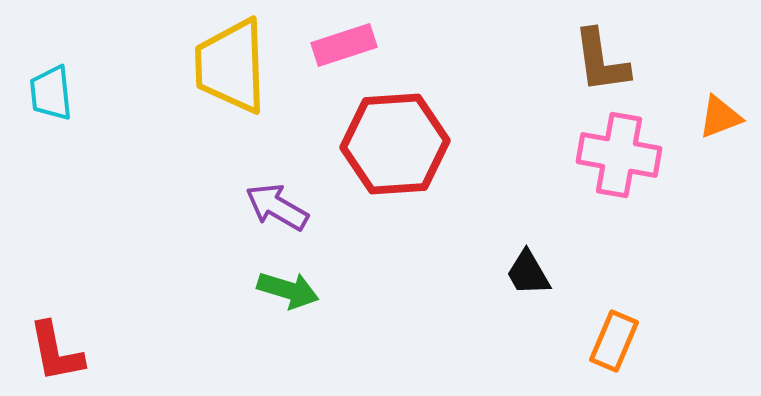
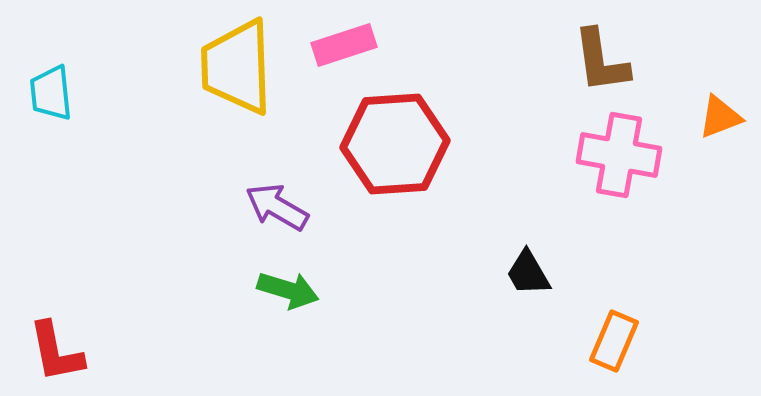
yellow trapezoid: moved 6 px right, 1 px down
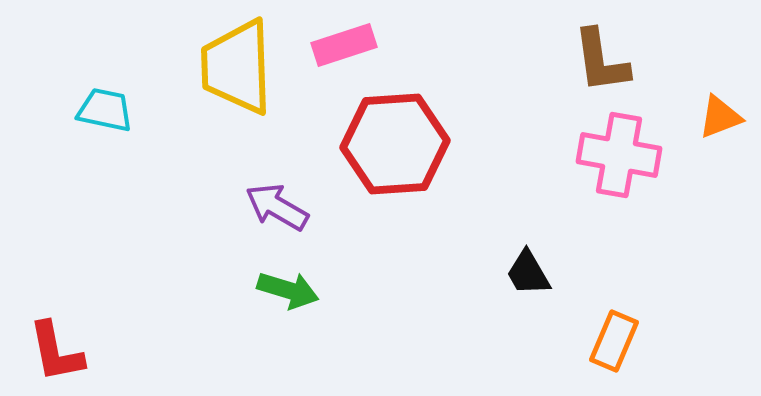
cyan trapezoid: moved 54 px right, 17 px down; rotated 108 degrees clockwise
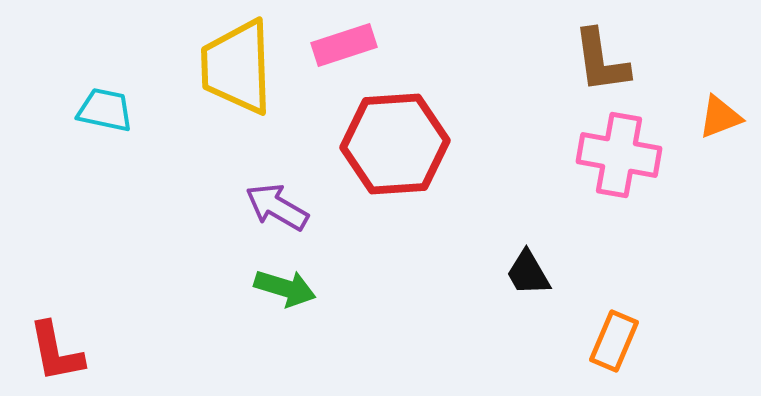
green arrow: moved 3 px left, 2 px up
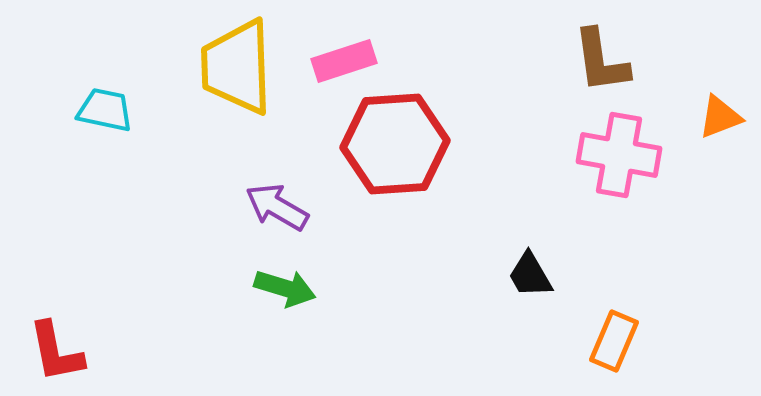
pink rectangle: moved 16 px down
black trapezoid: moved 2 px right, 2 px down
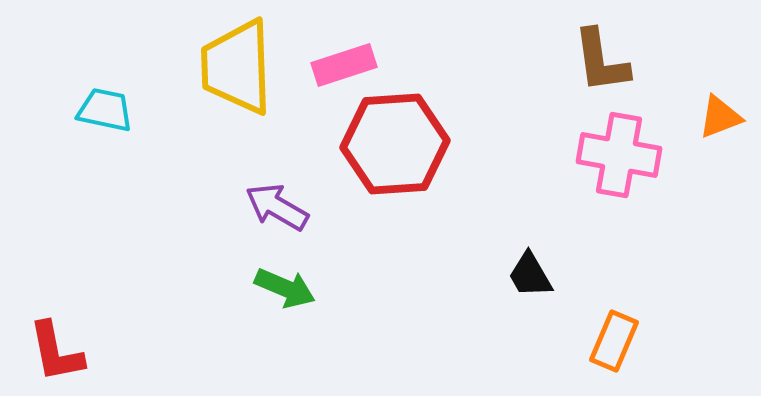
pink rectangle: moved 4 px down
green arrow: rotated 6 degrees clockwise
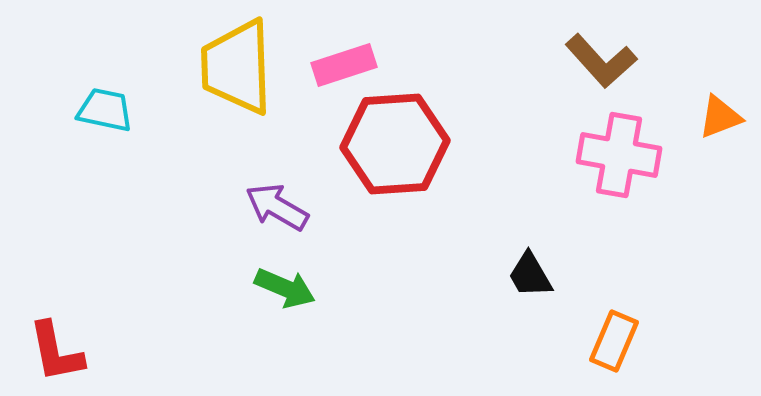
brown L-shape: rotated 34 degrees counterclockwise
